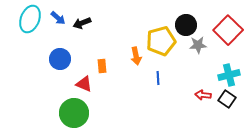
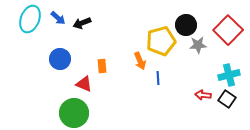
orange arrow: moved 4 px right, 5 px down; rotated 12 degrees counterclockwise
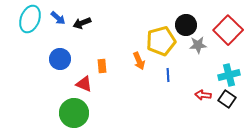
orange arrow: moved 1 px left
blue line: moved 10 px right, 3 px up
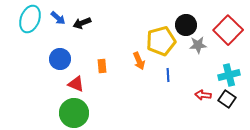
red triangle: moved 8 px left
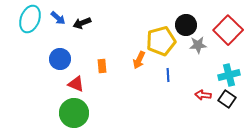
orange arrow: moved 1 px up; rotated 48 degrees clockwise
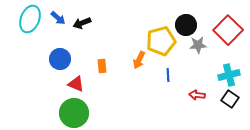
red arrow: moved 6 px left
black square: moved 3 px right
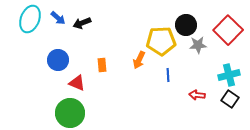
yellow pentagon: rotated 12 degrees clockwise
blue circle: moved 2 px left, 1 px down
orange rectangle: moved 1 px up
red triangle: moved 1 px right, 1 px up
green circle: moved 4 px left
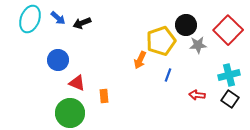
yellow pentagon: rotated 16 degrees counterclockwise
orange arrow: moved 1 px right
orange rectangle: moved 2 px right, 31 px down
blue line: rotated 24 degrees clockwise
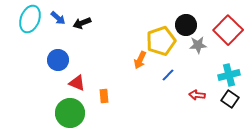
blue line: rotated 24 degrees clockwise
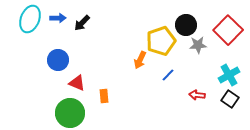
blue arrow: rotated 42 degrees counterclockwise
black arrow: rotated 24 degrees counterclockwise
cyan cross: rotated 15 degrees counterclockwise
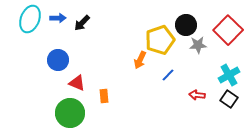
yellow pentagon: moved 1 px left, 1 px up
black square: moved 1 px left
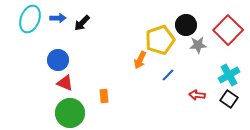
red triangle: moved 12 px left
